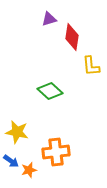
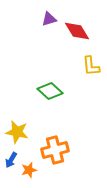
red diamond: moved 5 px right, 6 px up; rotated 40 degrees counterclockwise
orange cross: moved 1 px left, 2 px up; rotated 8 degrees counterclockwise
blue arrow: moved 1 px up; rotated 84 degrees clockwise
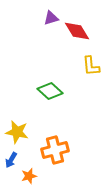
purple triangle: moved 2 px right, 1 px up
orange star: moved 6 px down
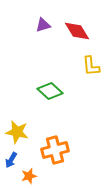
purple triangle: moved 8 px left, 7 px down
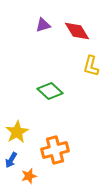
yellow L-shape: rotated 20 degrees clockwise
yellow star: rotated 30 degrees clockwise
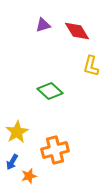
blue arrow: moved 1 px right, 2 px down
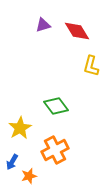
green diamond: moved 6 px right, 15 px down; rotated 10 degrees clockwise
yellow star: moved 3 px right, 4 px up
orange cross: rotated 12 degrees counterclockwise
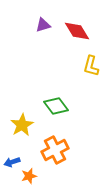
yellow star: moved 2 px right, 3 px up
blue arrow: rotated 42 degrees clockwise
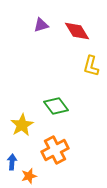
purple triangle: moved 2 px left
blue arrow: rotated 112 degrees clockwise
